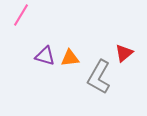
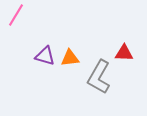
pink line: moved 5 px left
red triangle: rotated 42 degrees clockwise
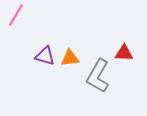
gray L-shape: moved 1 px left, 1 px up
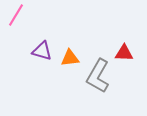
purple triangle: moved 3 px left, 5 px up
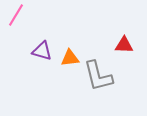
red triangle: moved 8 px up
gray L-shape: rotated 44 degrees counterclockwise
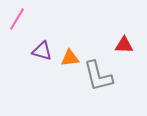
pink line: moved 1 px right, 4 px down
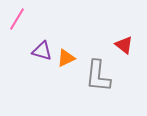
red triangle: rotated 36 degrees clockwise
orange triangle: moved 4 px left; rotated 18 degrees counterclockwise
gray L-shape: rotated 20 degrees clockwise
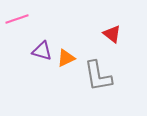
pink line: rotated 40 degrees clockwise
red triangle: moved 12 px left, 11 px up
gray L-shape: rotated 16 degrees counterclockwise
